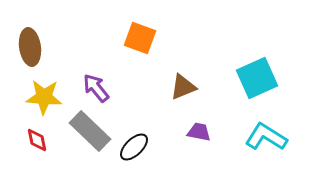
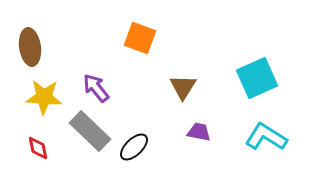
brown triangle: rotated 36 degrees counterclockwise
red diamond: moved 1 px right, 8 px down
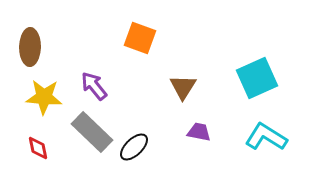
brown ellipse: rotated 9 degrees clockwise
purple arrow: moved 2 px left, 2 px up
gray rectangle: moved 2 px right, 1 px down
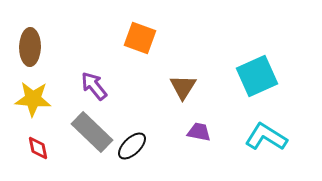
cyan square: moved 2 px up
yellow star: moved 11 px left, 2 px down
black ellipse: moved 2 px left, 1 px up
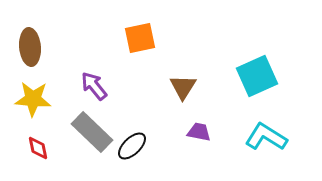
orange square: rotated 32 degrees counterclockwise
brown ellipse: rotated 6 degrees counterclockwise
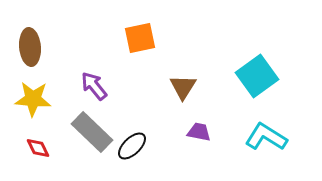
cyan square: rotated 12 degrees counterclockwise
red diamond: rotated 15 degrees counterclockwise
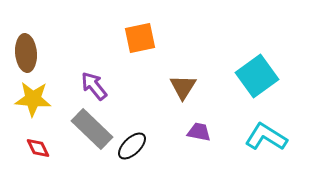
brown ellipse: moved 4 px left, 6 px down
gray rectangle: moved 3 px up
